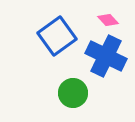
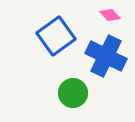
pink diamond: moved 2 px right, 5 px up
blue square: moved 1 px left
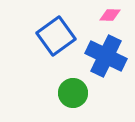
pink diamond: rotated 45 degrees counterclockwise
